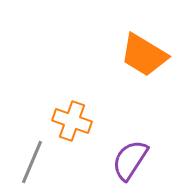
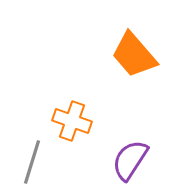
orange trapezoid: moved 10 px left; rotated 18 degrees clockwise
gray line: rotated 6 degrees counterclockwise
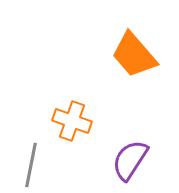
gray line: moved 1 px left, 3 px down; rotated 6 degrees counterclockwise
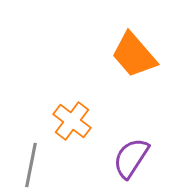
orange cross: rotated 18 degrees clockwise
purple semicircle: moved 1 px right, 2 px up
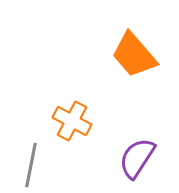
orange cross: rotated 9 degrees counterclockwise
purple semicircle: moved 6 px right
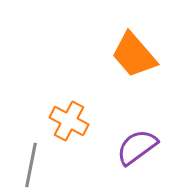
orange cross: moved 3 px left
purple semicircle: moved 11 px up; rotated 21 degrees clockwise
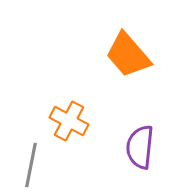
orange trapezoid: moved 6 px left
purple semicircle: moved 3 px right; rotated 48 degrees counterclockwise
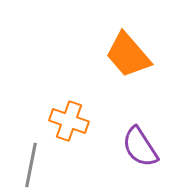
orange cross: rotated 9 degrees counterclockwise
purple semicircle: rotated 39 degrees counterclockwise
